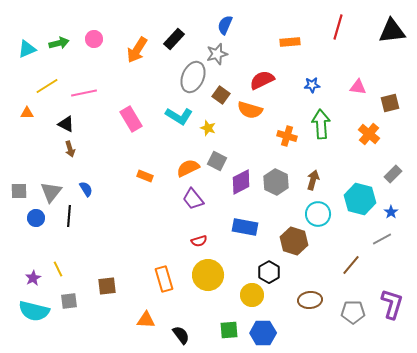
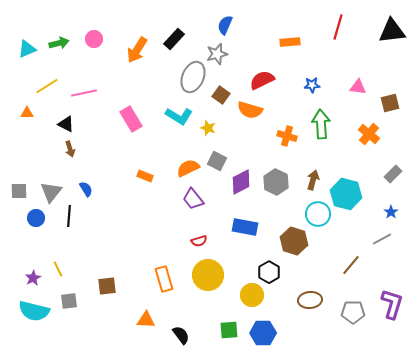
cyan hexagon at (360, 199): moved 14 px left, 5 px up
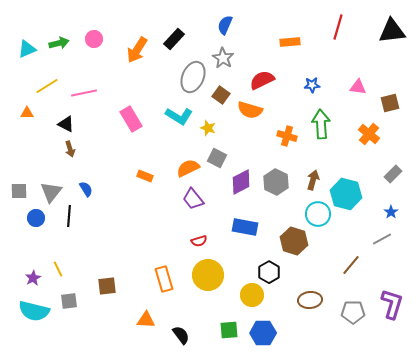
gray star at (217, 54): moved 6 px right, 4 px down; rotated 25 degrees counterclockwise
gray square at (217, 161): moved 3 px up
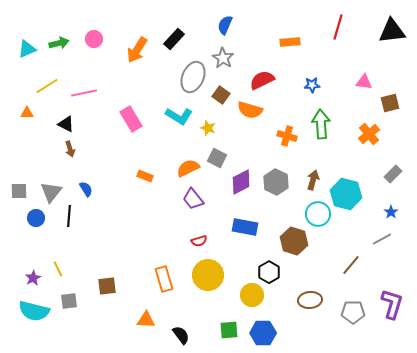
pink triangle at (358, 87): moved 6 px right, 5 px up
orange cross at (369, 134): rotated 10 degrees clockwise
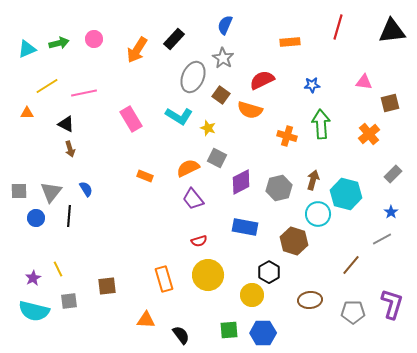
gray hexagon at (276, 182): moved 3 px right, 6 px down; rotated 20 degrees clockwise
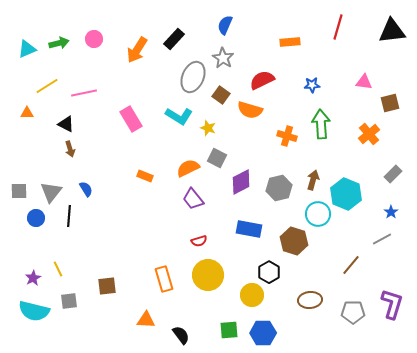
cyan hexagon at (346, 194): rotated 8 degrees clockwise
blue rectangle at (245, 227): moved 4 px right, 2 px down
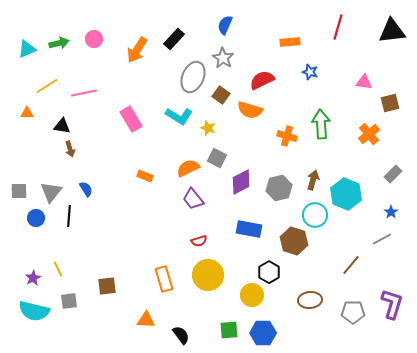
blue star at (312, 85): moved 2 px left, 13 px up; rotated 21 degrees clockwise
black triangle at (66, 124): moved 4 px left, 2 px down; rotated 18 degrees counterclockwise
cyan circle at (318, 214): moved 3 px left, 1 px down
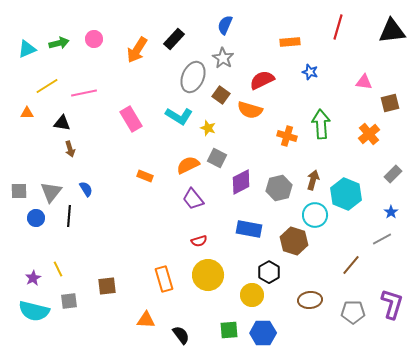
black triangle at (62, 126): moved 3 px up
orange semicircle at (188, 168): moved 3 px up
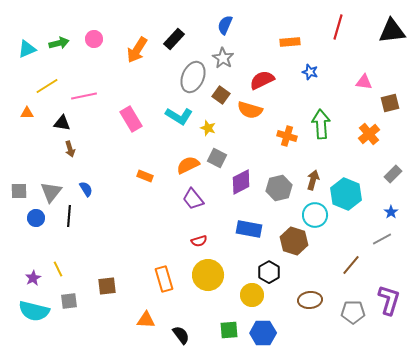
pink line at (84, 93): moved 3 px down
purple L-shape at (392, 304): moved 3 px left, 4 px up
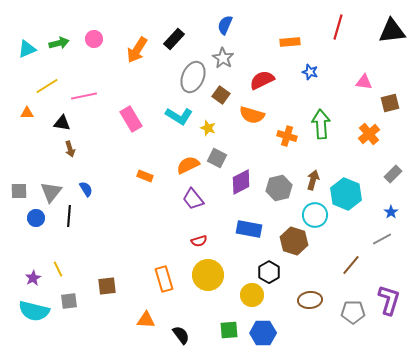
orange semicircle at (250, 110): moved 2 px right, 5 px down
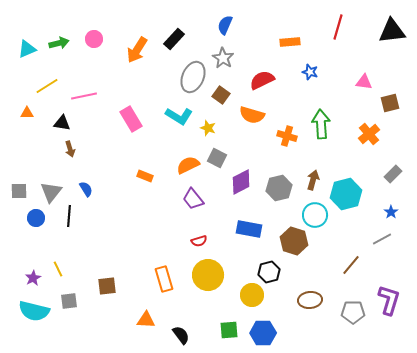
cyan hexagon at (346, 194): rotated 24 degrees clockwise
black hexagon at (269, 272): rotated 15 degrees clockwise
